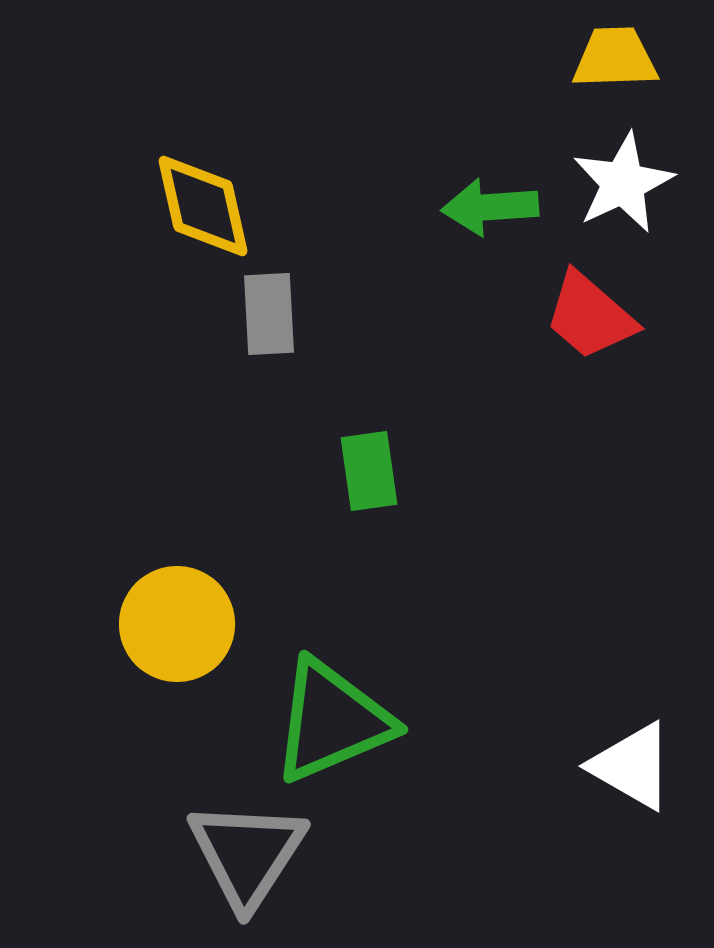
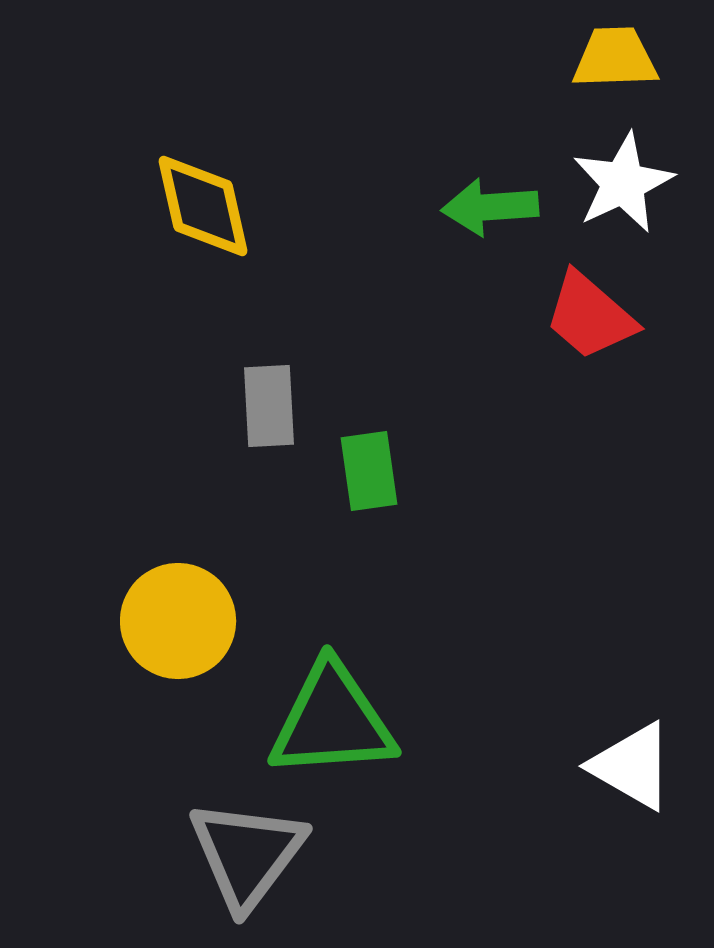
gray rectangle: moved 92 px down
yellow circle: moved 1 px right, 3 px up
green triangle: rotated 19 degrees clockwise
gray triangle: rotated 4 degrees clockwise
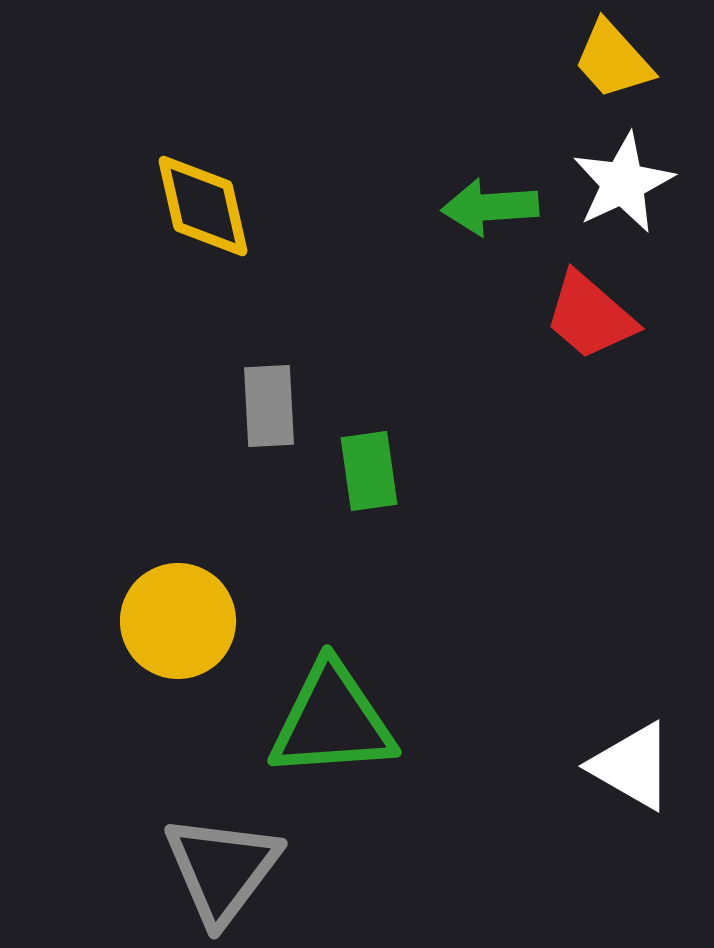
yellow trapezoid: moved 2 px left, 2 px down; rotated 130 degrees counterclockwise
gray triangle: moved 25 px left, 15 px down
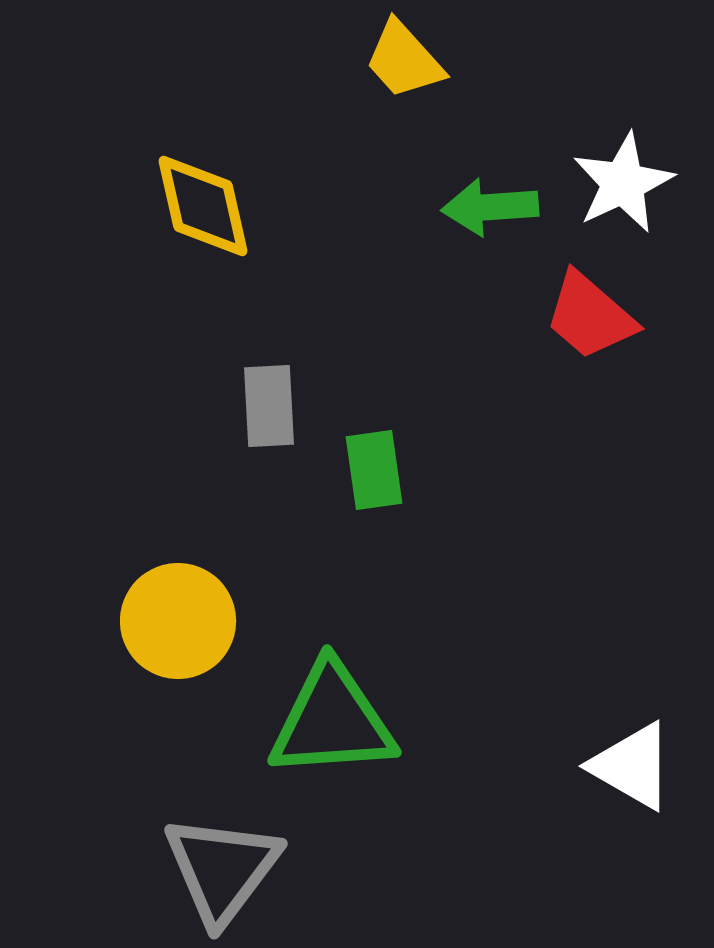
yellow trapezoid: moved 209 px left
green rectangle: moved 5 px right, 1 px up
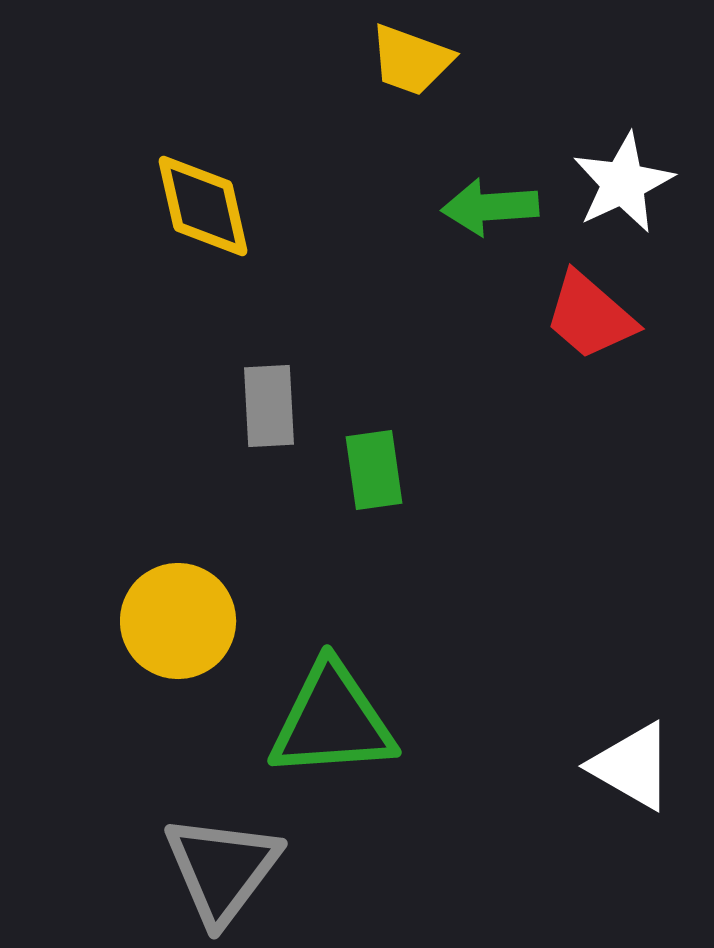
yellow trapezoid: moved 7 px right; rotated 28 degrees counterclockwise
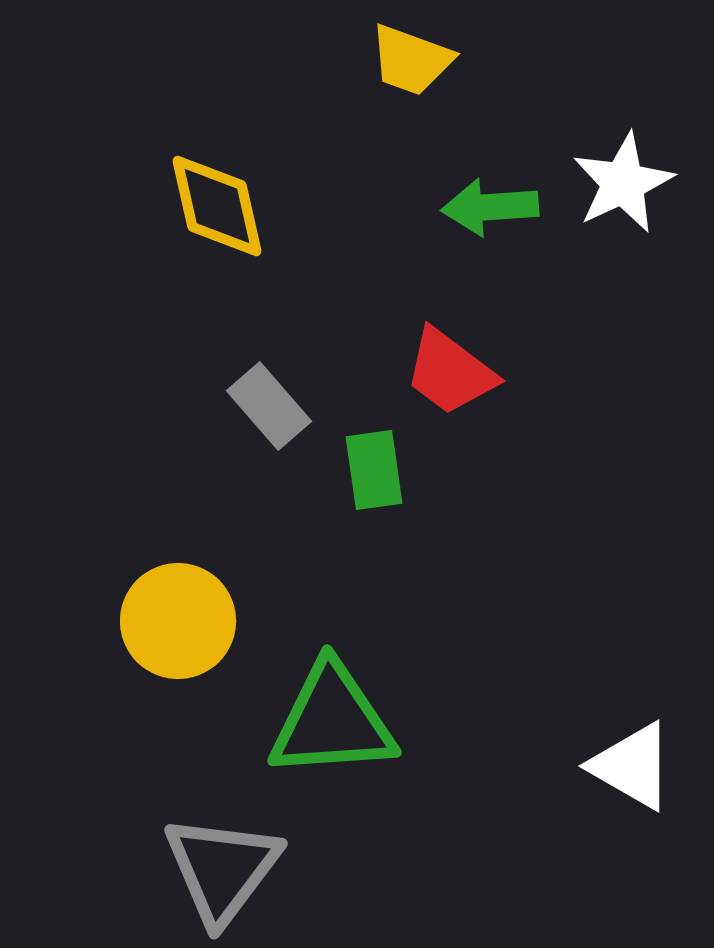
yellow diamond: moved 14 px right
red trapezoid: moved 140 px left, 56 px down; rotated 4 degrees counterclockwise
gray rectangle: rotated 38 degrees counterclockwise
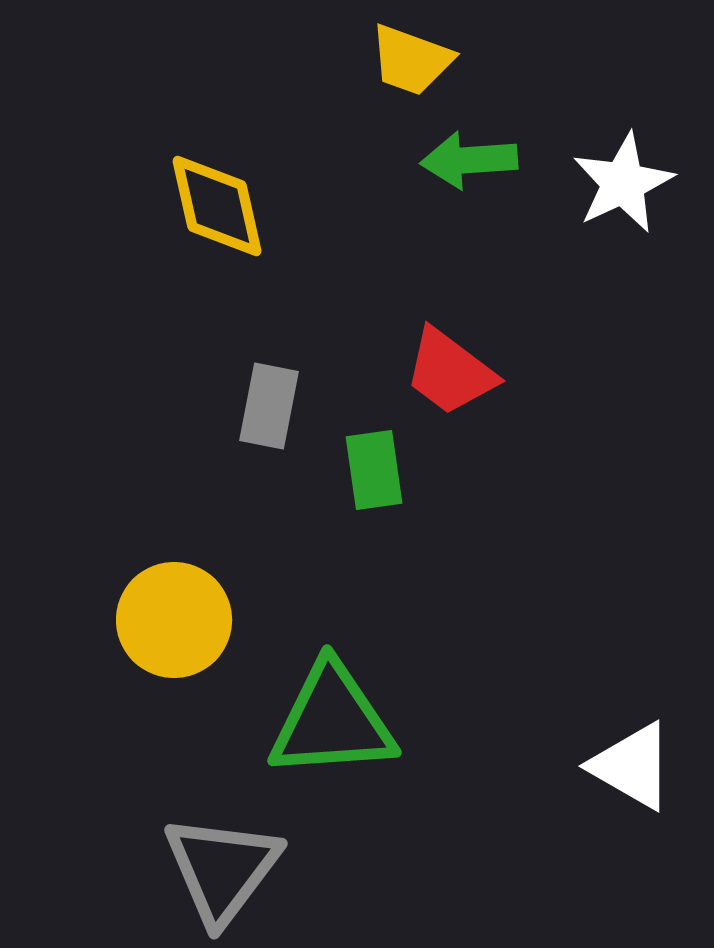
green arrow: moved 21 px left, 47 px up
gray rectangle: rotated 52 degrees clockwise
yellow circle: moved 4 px left, 1 px up
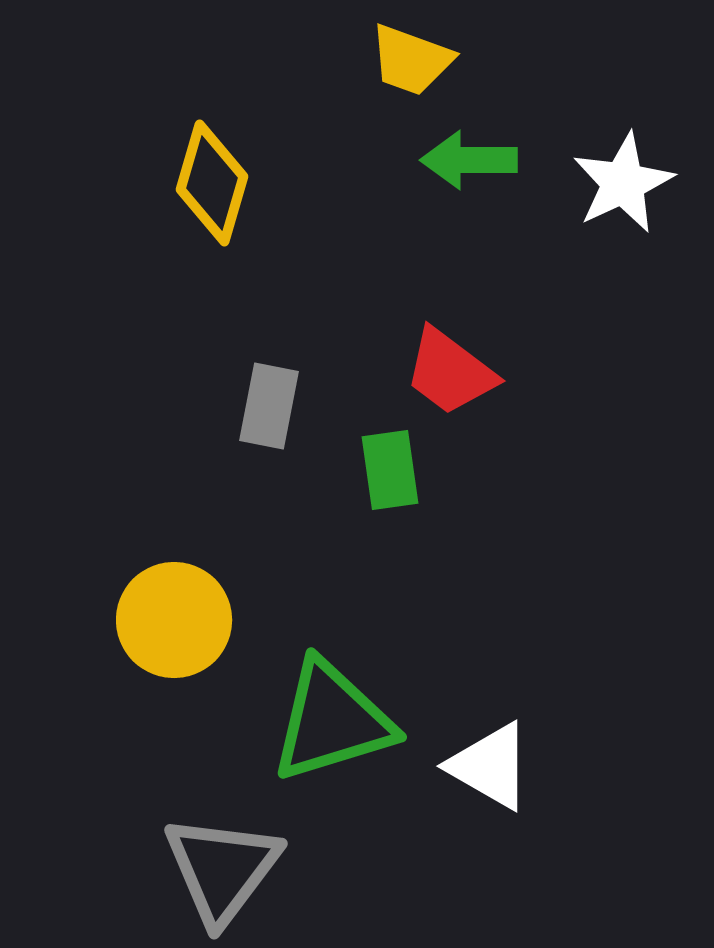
green arrow: rotated 4 degrees clockwise
yellow diamond: moved 5 px left, 23 px up; rotated 29 degrees clockwise
green rectangle: moved 16 px right
green triangle: rotated 13 degrees counterclockwise
white triangle: moved 142 px left
